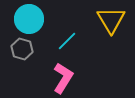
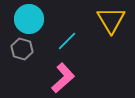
pink L-shape: rotated 16 degrees clockwise
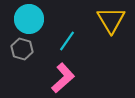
cyan line: rotated 10 degrees counterclockwise
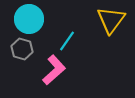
yellow triangle: rotated 8 degrees clockwise
pink L-shape: moved 9 px left, 8 px up
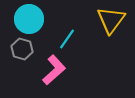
cyan line: moved 2 px up
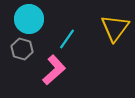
yellow triangle: moved 4 px right, 8 px down
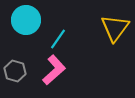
cyan circle: moved 3 px left, 1 px down
cyan line: moved 9 px left
gray hexagon: moved 7 px left, 22 px down
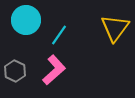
cyan line: moved 1 px right, 4 px up
gray hexagon: rotated 10 degrees clockwise
